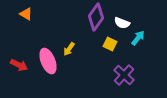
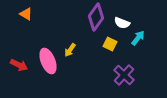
yellow arrow: moved 1 px right, 1 px down
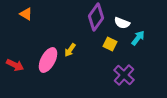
pink ellipse: moved 1 px up; rotated 50 degrees clockwise
red arrow: moved 4 px left
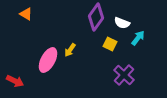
red arrow: moved 16 px down
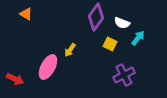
pink ellipse: moved 7 px down
purple cross: rotated 20 degrees clockwise
red arrow: moved 2 px up
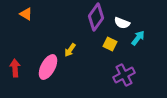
red arrow: moved 11 px up; rotated 120 degrees counterclockwise
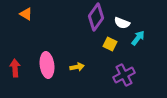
yellow arrow: moved 7 px right, 17 px down; rotated 136 degrees counterclockwise
pink ellipse: moved 1 px left, 2 px up; rotated 35 degrees counterclockwise
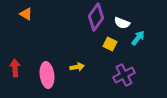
pink ellipse: moved 10 px down
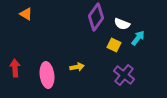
white semicircle: moved 1 px down
yellow square: moved 4 px right, 1 px down
purple cross: rotated 25 degrees counterclockwise
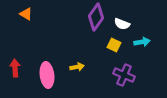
cyan arrow: moved 4 px right, 4 px down; rotated 42 degrees clockwise
purple cross: rotated 15 degrees counterclockwise
